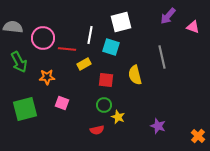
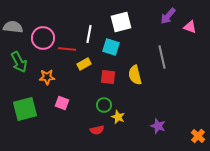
pink triangle: moved 3 px left
white line: moved 1 px left, 1 px up
red square: moved 2 px right, 3 px up
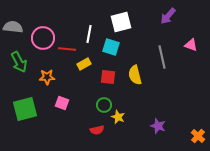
pink triangle: moved 1 px right, 18 px down
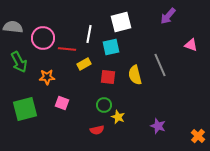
cyan square: rotated 30 degrees counterclockwise
gray line: moved 2 px left, 8 px down; rotated 10 degrees counterclockwise
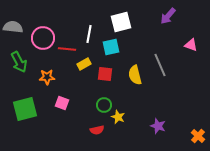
red square: moved 3 px left, 3 px up
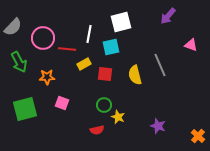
gray semicircle: rotated 126 degrees clockwise
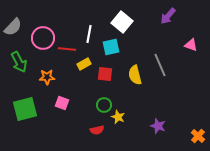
white square: moved 1 px right; rotated 35 degrees counterclockwise
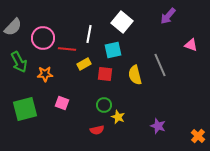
cyan square: moved 2 px right, 3 px down
orange star: moved 2 px left, 3 px up
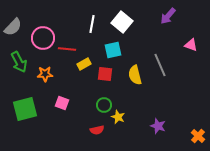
white line: moved 3 px right, 10 px up
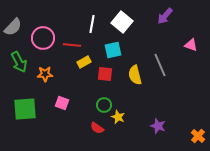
purple arrow: moved 3 px left
red line: moved 5 px right, 4 px up
yellow rectangle: moved 2 px up
green square: rotated 10 degrees clockwise
red semicircle: moved 2 px up; rotated 48 degrees clockwise
